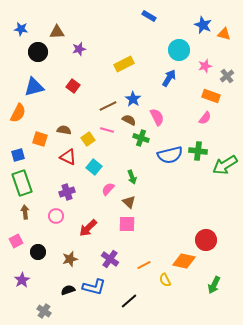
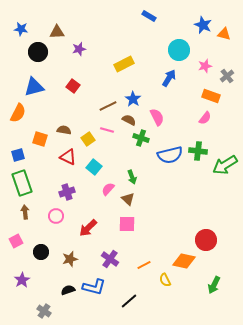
brown triangle at (129, 202): moved 1 px left, 3 px up
black circle at (38, 252): moved 3 px right
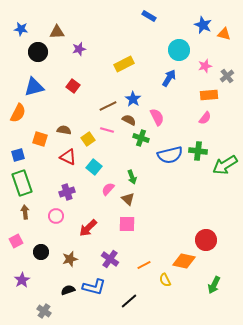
orange rectangle at (211, 96): moved 2 px left, 1 px up; rotated 24 degrees counterclockwise
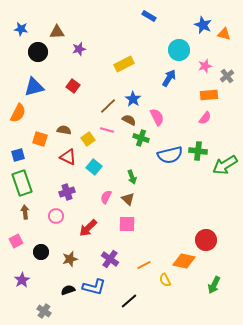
brown line at (108, 106): rotated 18 degrees counterclockwise
pink semicircle at (108, 189): moved 2 px left, 8 px down; rotated 16 degrees counterclockwise
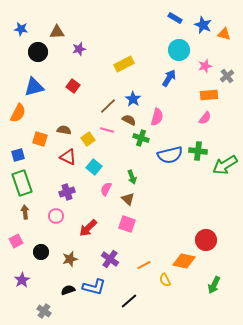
blue rectangle at (149, 16): moved 26 px right, 2 px down
pink semicircle at (157, 117): rotated 42 degrees clockwise
pink semicircle at (106, 197): moved 8 px up
pink square at (127, 224): rotated 18 degrees clockwise
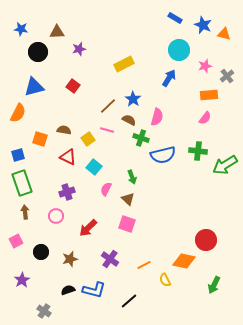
blue semicircle at (170, 155): moved 7 px left
blue L-shape at (94, 287): moved 3 px down
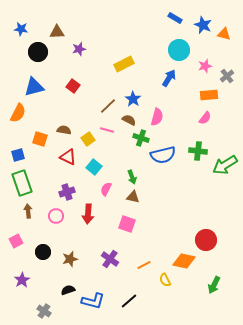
brown triangle at (128, 199): moved 5 px right, 2 px up; rotated 32 degrees counterclockwise
brown arrow at (25, 212): moved 3 px right, 1 px up
red arrow at (88, 228): moved 14 px up; rotated 42 degrees counterclockwise
black circle at (41, 252): moved 2 px right
blue L-shape at (94, 290): moved 1 px left, 11 px down
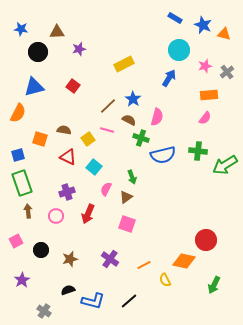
gray cross at (227, 76): moved 4 px up
brown triangle at (133, 197): moved 7 px left; rotated 48 degrees counterclockwise
red arrow at (88, 214): rotated 18 degrees clockwise
black circle at (43, 252): moved 2 px left, 2 px up
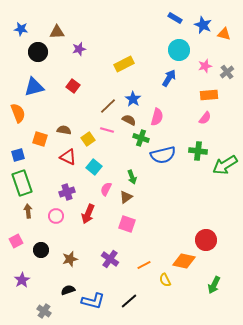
orange semicircle at (18, 113): rotated 48 degrees counterclockwise
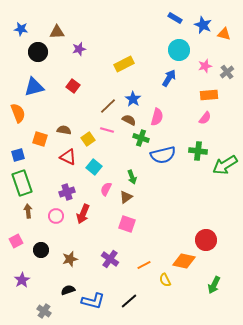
red arrow at (88, 214): moved 5 px left
